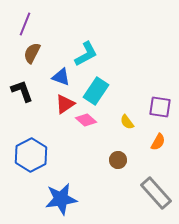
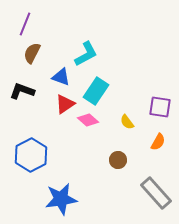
black L-shape: rotated 50 degrees counterclockwise
pink diamond: moved 2 px right
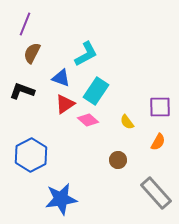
blue triangle: moved 1 px down
purple square: rotated 10 degrees counterclockwise
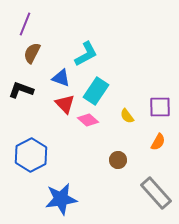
black L-shape: moved 1 px left, 1 px up
red triangle: rotated 40 degrees counterclockwise
yellow semicircle: moved 6 px up
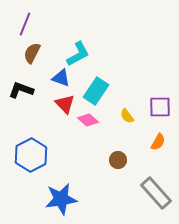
cyan L-shape: moved 8 px left
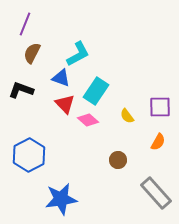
blue hexagon: moved 2 px left
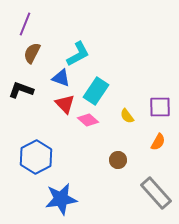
blue hexagon: moved 7 px right, 2 px down
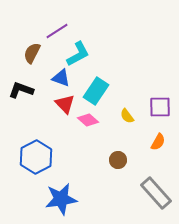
purple line: moved 32 px right, 7 px down; rotated 35 degrees clockwise
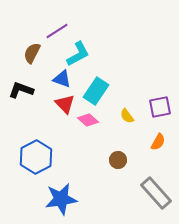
blue triangle: moved 1 px right, 1 px down
purple square: rotated 10 degrees counterclockwise
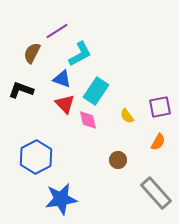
cyan L-shape: moved 2 px right
pink diamond: rotated 35 degrees clockwise
